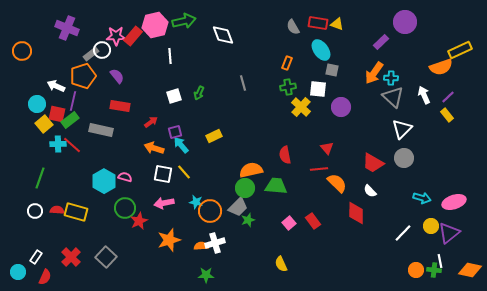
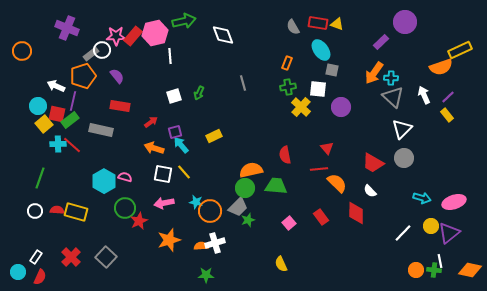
pink hexagon at (155, 25): moved 8 px down
cyan circle at (37, 104): moved 1 px right, 2 px down
red rectangle at (313, 221): moved 8 px right, 4 px up
red semicircle at (45, 277): moved 5 px left
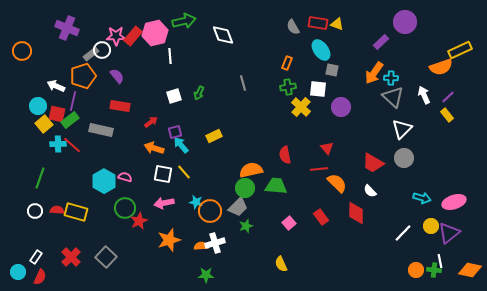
green star at (248, 220): moved 2 px left, 6 px down
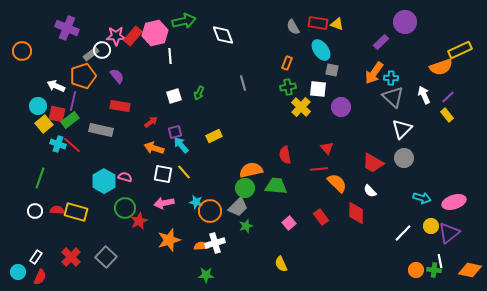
cyan cross at (58, 144): rotated 21 degrees clockwise
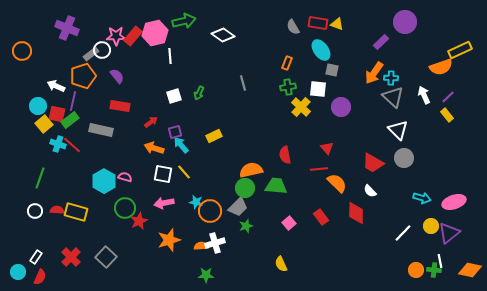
white diamond at (223, 35): rotated 35 degrees counterclockwise
white triangle at (402, 129): moved 4 px left, 1 px down; rotated 30 degrees counterclockwise
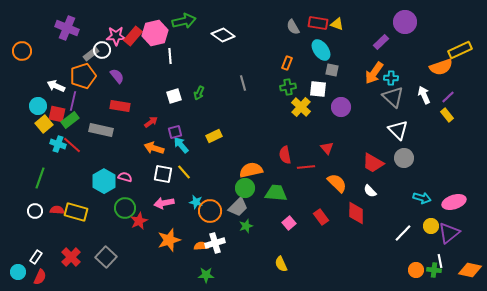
red line at (319, 169): moved 13 px left, 2 px up
green trapezoid at (276, 186): moved 7 px down
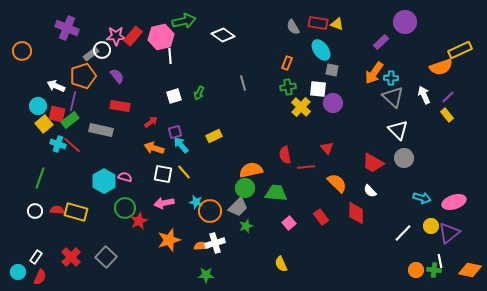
pink hexagon at (155, 33): moved 6 px right, 4 px down
purple circle at (341, 107): moved 8 px left, 4 px up
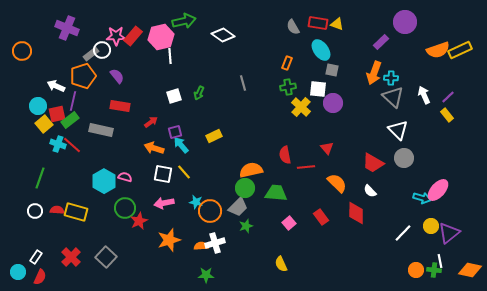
orange semicircle at (441, 67): moved 3 px left, 17 px up
orange arrow at (374, 73): rotated 15 degrees counterclockwise
red square at (57, 114): rotated 24 degrees counterclockwise
pink ellipse at (454, 202): moved 16 px left, 12 px up; rotated 30 degrees counterclockwise
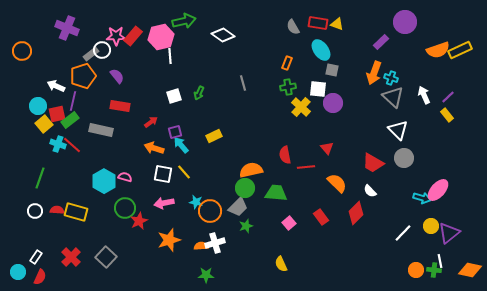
cyan cross at (391, 78): rotated 16 degrees clockwise
red diamond at (356, 213): rotated 45 degrees clockwise
